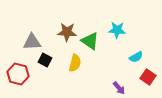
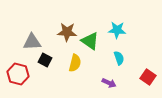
cyan semicircle: moved 17 px left, 1 px down; rotated 80 degrees counterclockwise
purple arrow: moved 10 px left, 5 px up; rotated 24 degrees counterclockwise
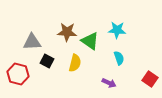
black square: moved 2 px right, 1 px down
red square: moved 2 px right, 2 px down
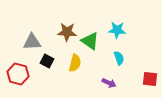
red square: rotated 28 degrees counterclockwise
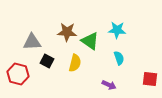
purple arrow: moved 2 px down
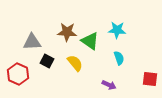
yellow semicircle: rotated 54 degrees counterclockwise
red hexagon: rotated 10 degrees clockwise
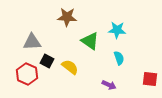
brown star: moved 15 px up
yellow semicircle: moved 5 px left, 4 px down; rotated 12 degrees counterclockwise
red hexagon: moved 9 px right
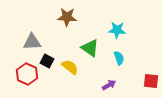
green triangle: moved 7 px down
red square: moved 1 px right, 2 px down
purple arrow: rotated 56 degrees counterclockwise
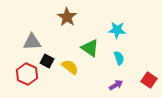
brown star: rotated 30 degrees clockwise
red square: moved 2 px left, 1 px up; rotated 28 degrees clockwise
purple arrow: moved 7 px right
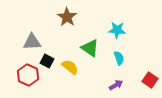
red hexagon: moved 1 px right, 1 px down
red square: moved 1 px right
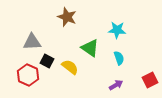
brown star: rotated 12 degrees counterclockwise
red square: rotated 28 degrees clockwise
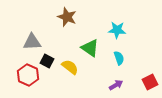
red square: moved 2 px down
